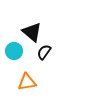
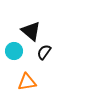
black triangle: moved 1 px left, 1 px up
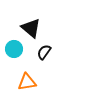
black triangle: moved 3 px up
cyan circle: moved 2 px up
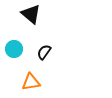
black triangle: moved 14 px up
orange triangle: moved 4 px right
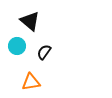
black triangle: moved 1 px left, 7 px down
cyan circle: moved 3 px right, 3 px up
